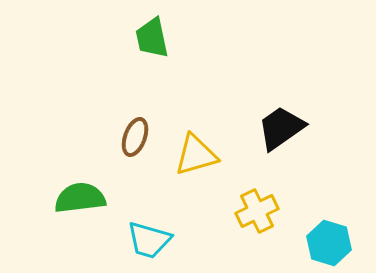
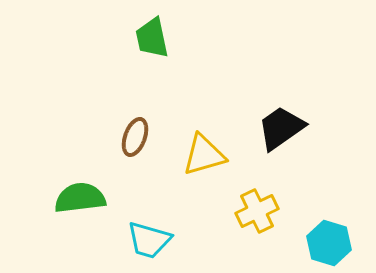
yellow triangle: moved 8 px right
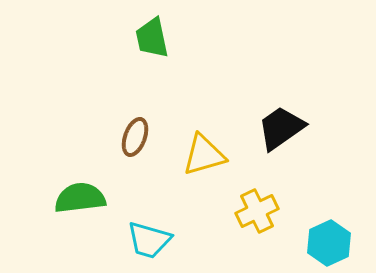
cyan hexagon: rotated 18 degrees clockwise
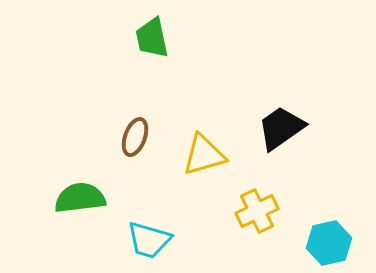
cyan hexagon: rotated 12 degrees clockwise
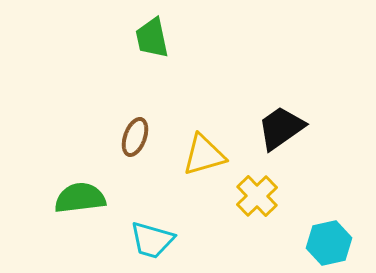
yellow cross: moved 15 px up; rotated 18 degrees counterclockwise
cyan trapezoid: moved 3 px right
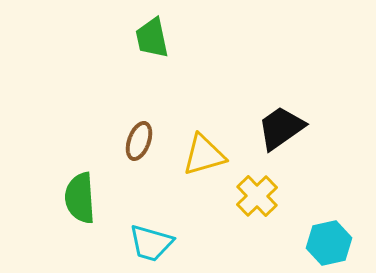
brown ellipse: moved 4 px right, 4 px down
green semicircle: rotated 87 degrees counterclockwise
cyan trapezoid: moved 1 px left, 3 px down
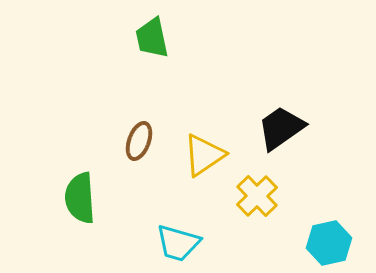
yellow triangle: rotated 18 degrees counterclockwise
cyan trapezoid: moved 27 px right
